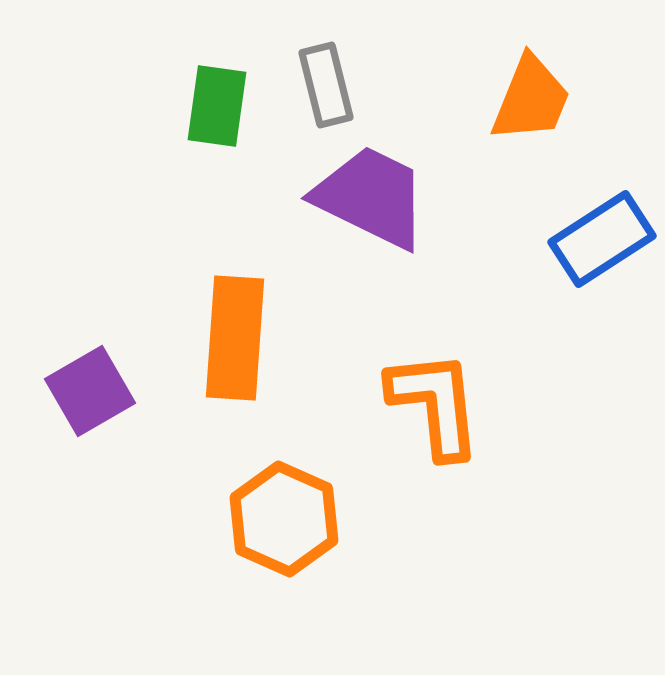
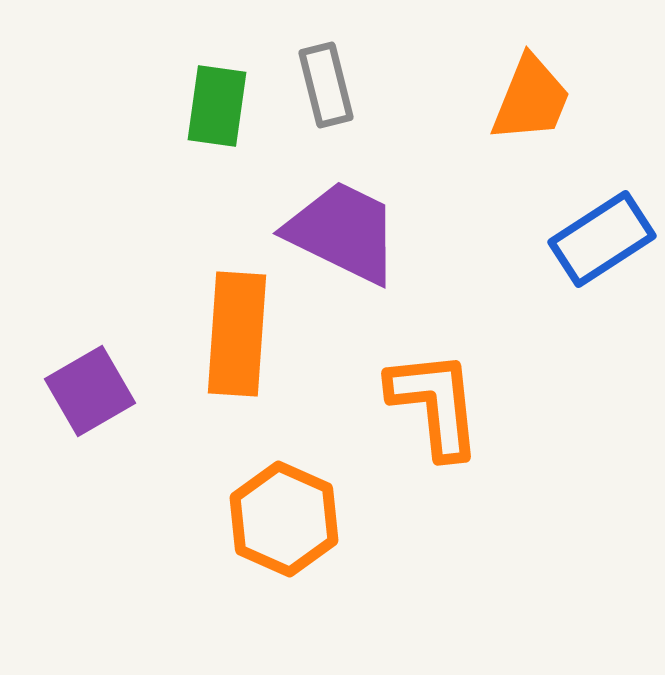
purple trapezoid: moved 28 px left, 35 px down
orange rectangle: moved 2 px right, 4 px up
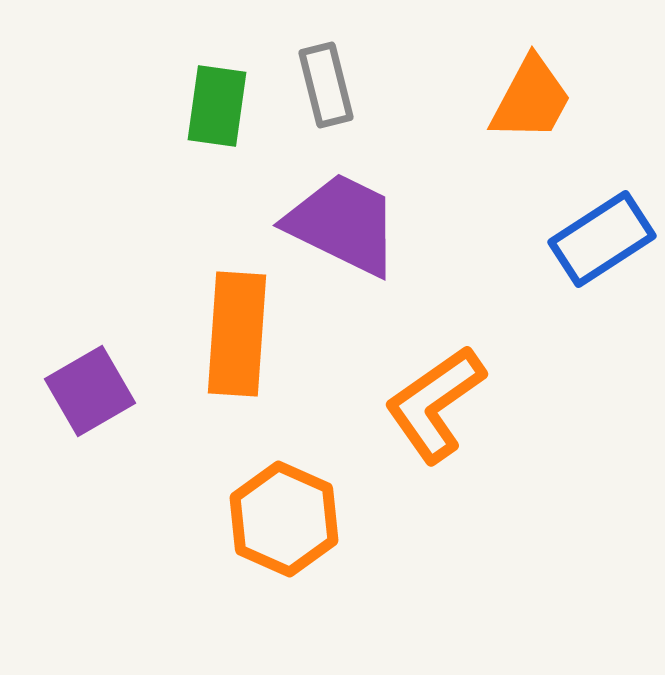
orange trapezoid: rotated 6 degrees clockwise
purple trapezoid: moved 8 px up
orange L-shape: rotated 119 degrees counterclockwise
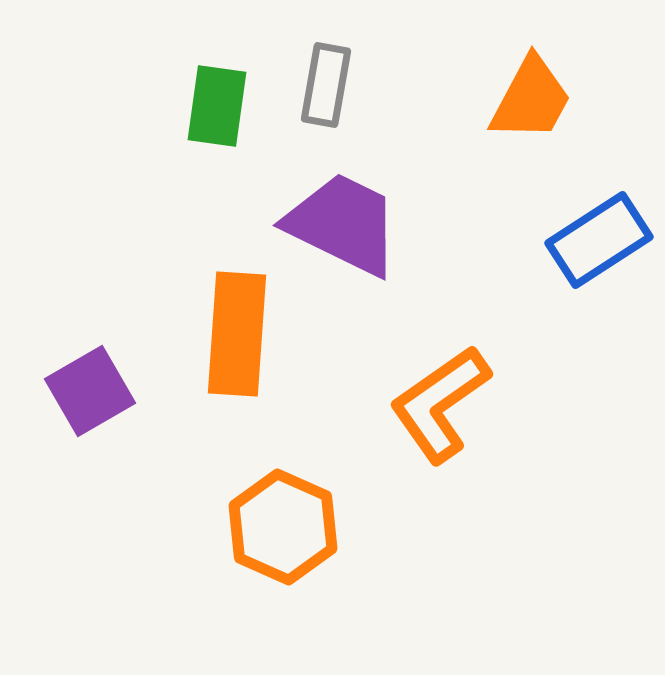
gray rectangle: rotated 24 degrees clockwise
blue rectangle: moved 3 px left, 1 px down
orange L-shape: moved 5 px right
orange hexagon: moved 1 px left, 8 px down
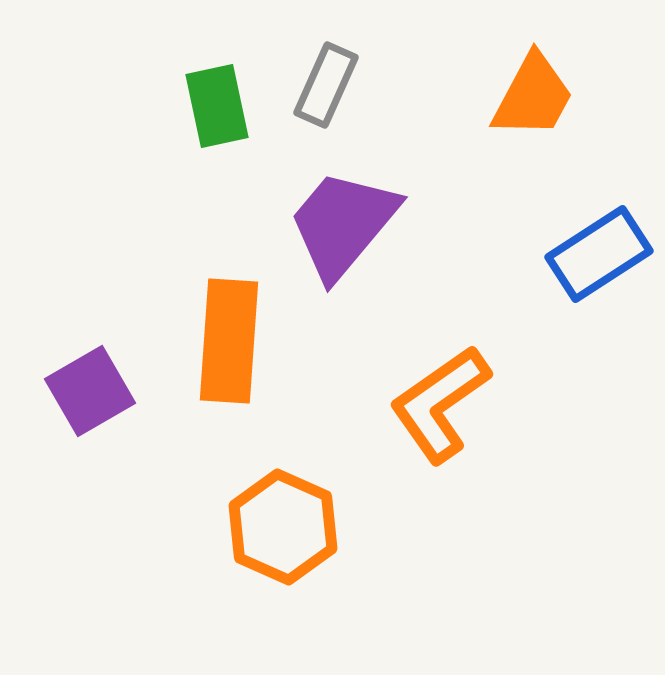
gray rectangle: rotated 14 degrees clockwise
orange trapezoid: moved 2 px right, 3 px up
green rectangle: rotated 20 degrees counterclockwise
purple trapezoid: rotated 76 degrees counterclockwise
blue rectangle: moved 14 px down
orange rectangle: moved 8 px left, 7 px down
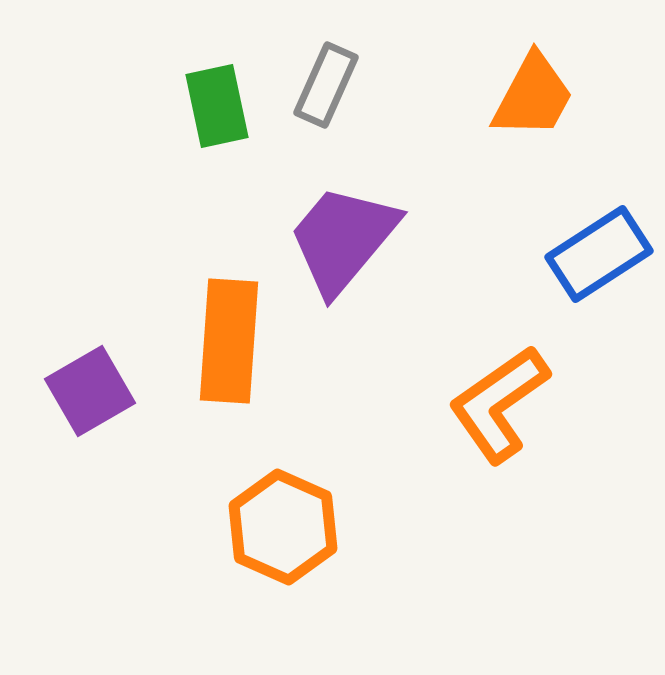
purple trapezoid: moved 15 px down
orange L-shape: moved 59 px right
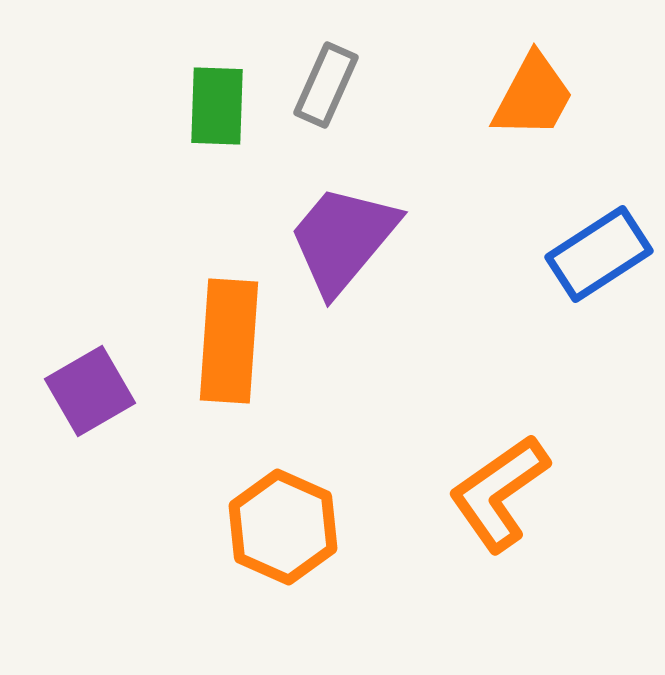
green rectangle: rotated 14 degrees clockwise
orange L-shape: moved 89 px down
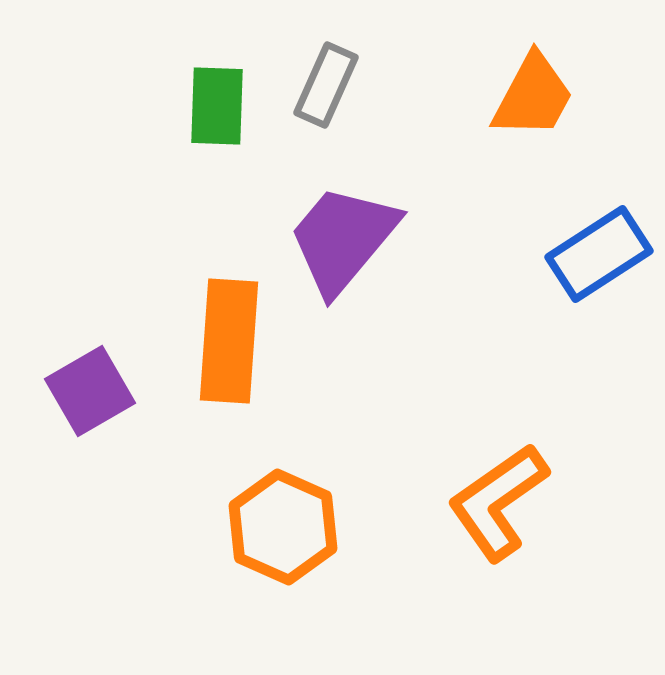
orange L-shape: moved 1 px left, 9 px down
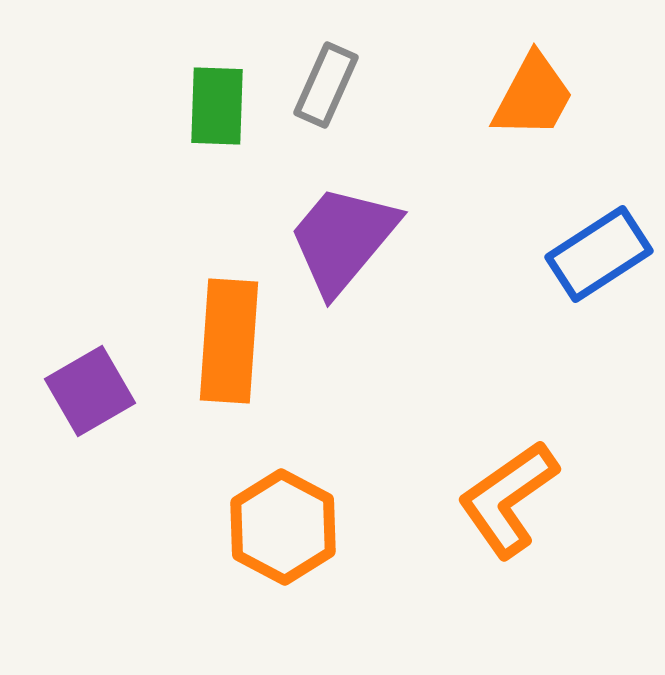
orange L-shape: moved 10 px right, 3 px up
orange hexagon: rotated 4 degrees clockwise
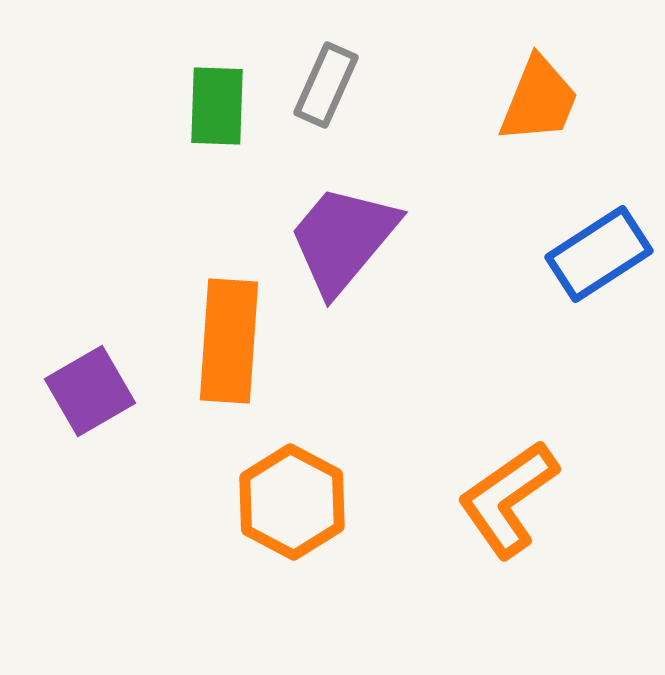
orange trapezoid: moved 6 px right, 4 px down; rotated 6 degrees counterclockwise
orange hexagon: moved 9 px right, 25 px up
